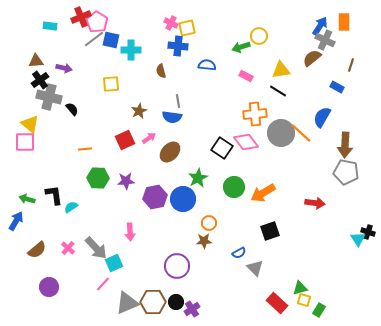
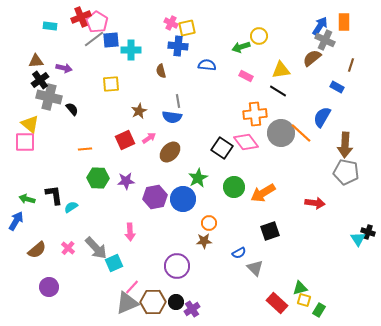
blue square at (111, 40): rotated 18 degrees counterclockwise
pink line at (103, 284): moved 29 px right, 3 px down
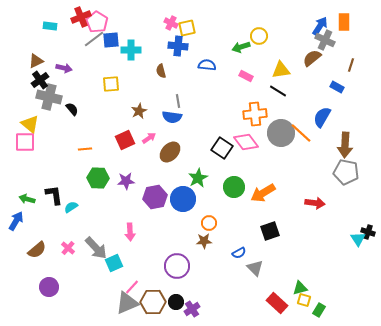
brown triangle at (36, 61): rotated 21 degrees counterclockwise
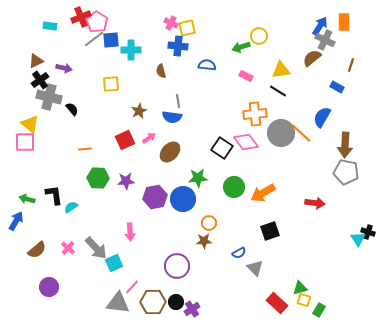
green star at (198, 178): rotated 24 degrees clockwise
gray triangle at (127, 303): moved 9 px left; rotated 30 degrees clockwise
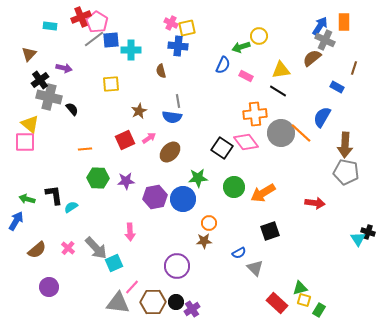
brown triangle at (36, 61): moved 7 px left, 7 px up; rotated 21 degrees counterclockwise
blue semicircle at (207, 65): moved 16 px right; rotated 108 degrees clockwise
brown line at (351, 65): moved 3 px right, 3 px down
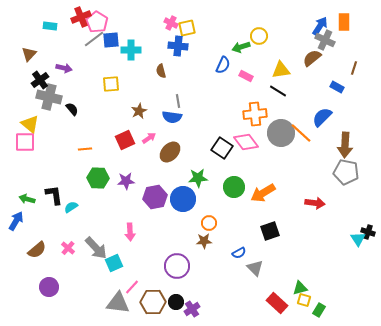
blue semicircle at (322, 117): rotated 15 degrees clockwise
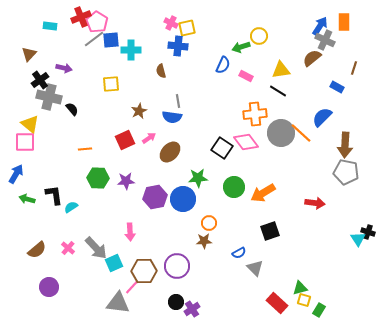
blue arrow at (16, 221): moved 47 px up
brown hexagon at (153, 302): moved 9 px left, 31 px up
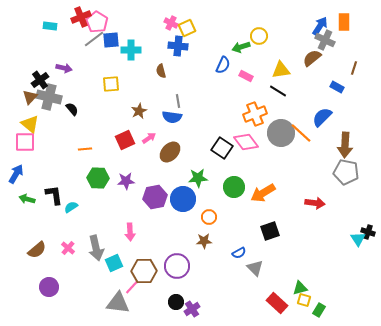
yellow square at (187, 28): rotated 12 degrees counterclockwise
brown triangle at (29, 54): moved 1 px right, 43 px down
orange cross at (255, 114): rotated 15 degrees counterclockwise
orange circle at (209, 223): moved 6 px up
gray arrow at (96, 248): rotated 30 degrees clockwise
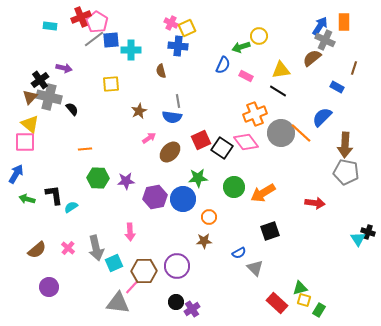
red square at (125, 140): moved 76 px right
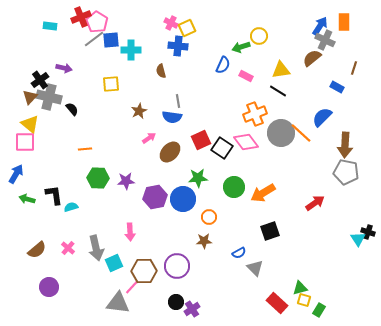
red arrow at (315, 203): rotated 42 degrees counterclockwise
cyan semicircle at (71, 207): rotated 16 degrees clockwise
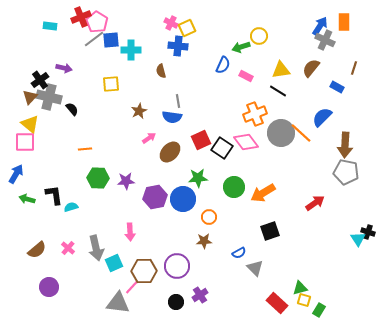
brown semicircle at (312, 58): moved 1 px left, 10 px down; rotated 12 degrees counterclockwise
purple cross at (192, 309): moved 8 px right, 14 px up
